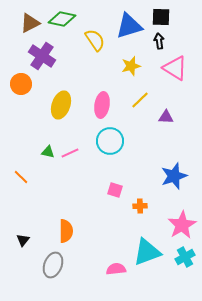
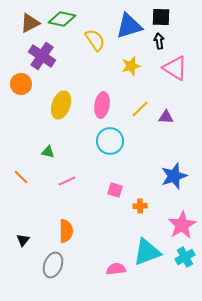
yellow line: moved 9 px down
pink line: moved 3 px left, 28 px down
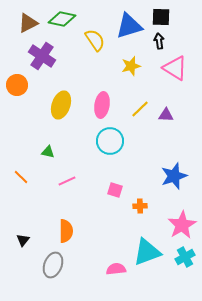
brown triangle: moved 2 px left
orange circle: moved 4 px left, 1 px down
purple triangle: moved 2 px up
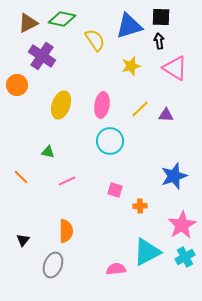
cyan triangle: rotated 8 degrees counterclockwise
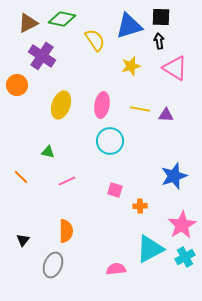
yellow line: rotated 54 degrees clockwise
cyan triangle: moved 3 px right, 3 px up
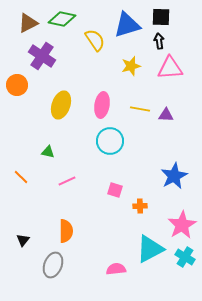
blue triangle: moved 2 px left, 1 px up
pink triangle: moved 5 px left; rotated 36 degrees counterclockwise
blue star: rotated 8 degrees counterclockwise
cyan cross: rotated 30 degrees counterclockwise
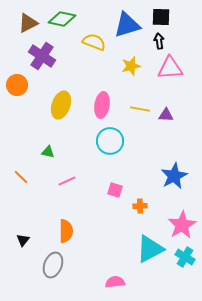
yellow semicircle: moved 1 px left, 2 px down; rotated 35 degrees counterclockwise
pink semicircle: moved 1 px left, 13 px down
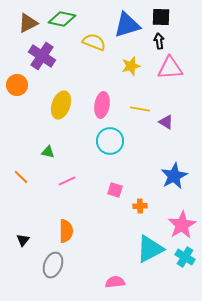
purple triangle: moved 7 px down; rotated 28 degrees clockwise
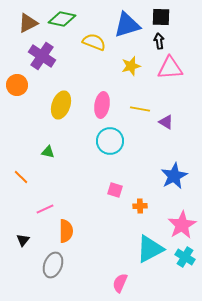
pink line: moved 22 px left, 28 px down
pink semicircle: moved 5 px right, 1 px down; rotated 60 degrees counterclockwise
